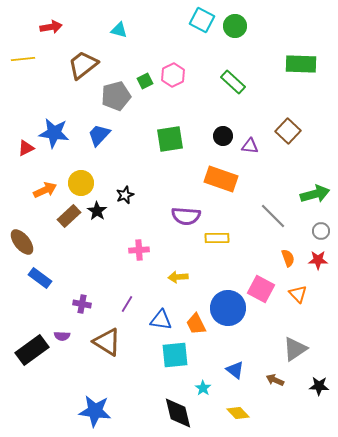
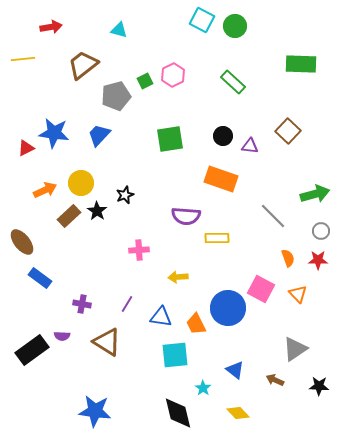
blue triangle at (161, 320): moved 3 px up
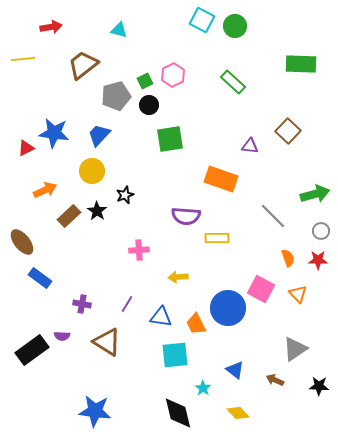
black circle at (223, 136): moved 74 px left, 31 px up
yellow circle at (81, 183): moved 11 px right, 12 px up
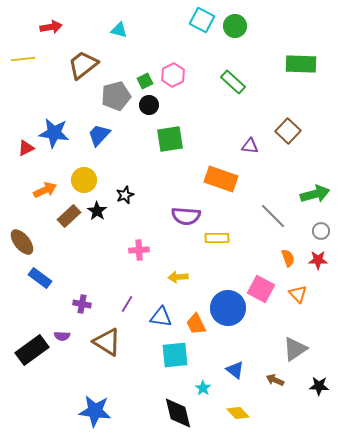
yellow circle at (92, 171): moved 8 px left, 9 px down
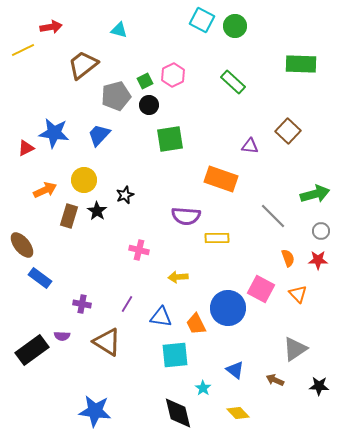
yellow line at (23, 59): moved 9 px up; rotated 20 degrees counterclockwise
brown rectangle at (69, 216): rotated 30 degrees counterclockwise
brown ellipse at (22, 242): moved 3 px down
pink cross at (139, 250): rotated 18 degrees clockwise
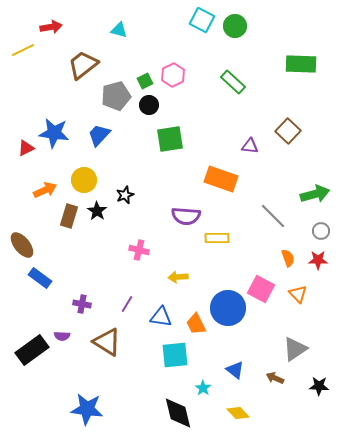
brown arrow at (275, 380): moved 2 px up
blue star at (95, 411): moved 8 px left, 2 px up
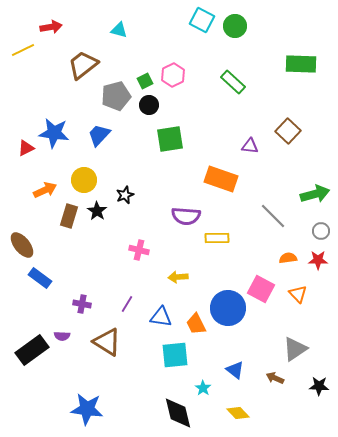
orange semicircle at (288, 258): rotated 78 degrees counterclockwise
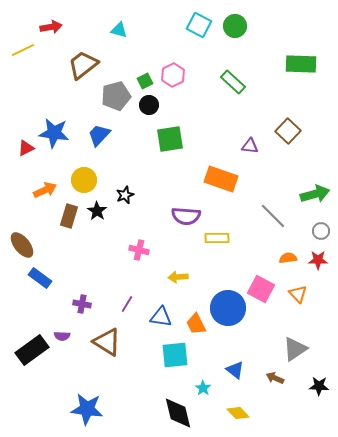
cyan square at (202, 20): moved 3 px left, 5 px down
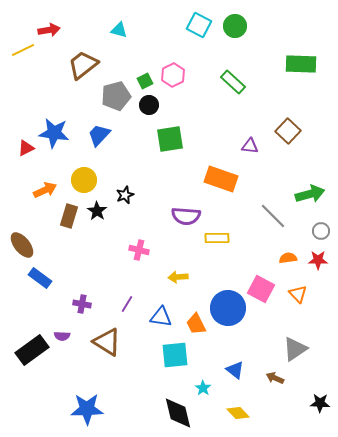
red arrow at (51, 27): moved 2 px left, 3 px down
green arrow at (315, 194): moved 5 px left
black star at (319, 386): moved 1 px right, 17 px down
blue star at (87, 409): rotated 8 degrees counterclockwise
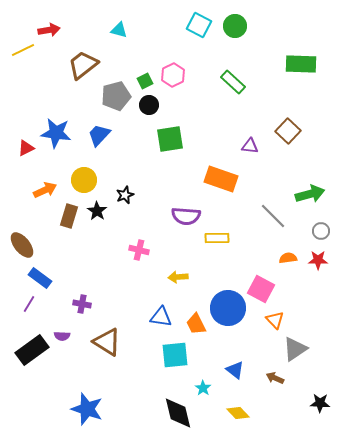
blue star at (54, 133): moved 2 px right
orange triangle at (298, 294): moved 23 px left, 26 px down
purple line at (127, 304): moved 98 px left
blue star at (87, 409): rotated 20 degrees clockwise
